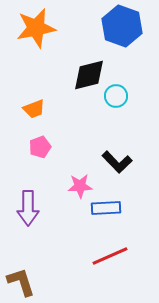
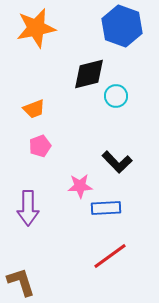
black diamond: moved 1 px up
pink pentagon: moved 1 px up
red line: rotated 12 degrees counterclockwise
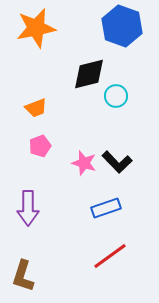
orange trapezoid: moved 2 px right, 1 px up
pink star: moved 4 px right, 23 px up; rotated 20 degrees clockwise
blue rectangle: rotated 16 degrees counterclockwise
brown L-shape: moved 2 px right, 6 px up; rotated 144 degrees counterclockwise
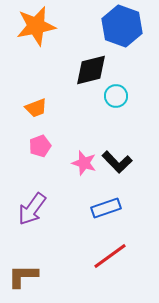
orange star: moved 2 px up
black diamond: moved 2 px right, 4 px up
purple arrow: moved 4 px right, 1 px down; rotated 36 degrees clockwise
brown L-shape: rotated 72 degrees clockwise
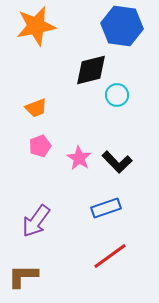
blue hexagon: rotated 12 degrees counterclockwise
cyan circle: moved 1 px right, 1 px up
pink star: moved 5 px left, 5 px up; rotated 15 degrees clockwise
purple arrow: moved 4 px right, 12 px down
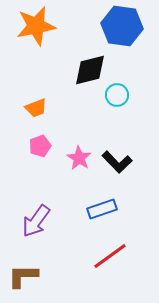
black diamond: moved 1 px left
blue rectangle: moved 4 px left, 1 px down
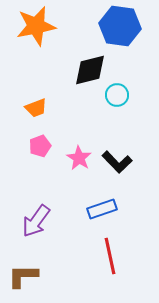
blue hexagon: moved 2 px left
red line: rotated 66 degrees counterclockwise
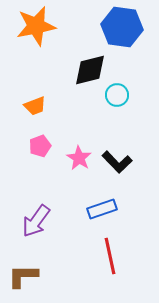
blue hexagon: moved 2 px right, 1 px down
orange trapezoid: moved 1 px left, 2 px up
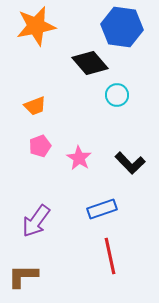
black diamond: moved 7 px up; rotated 63 degrees clockwise
black L-shape: moved 13 px right, 1 px down
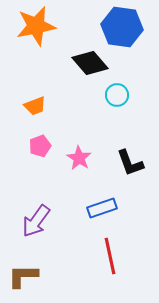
black L-shape: rotated 24 degrees clockwise
blue rectangle: moved 1 px up
